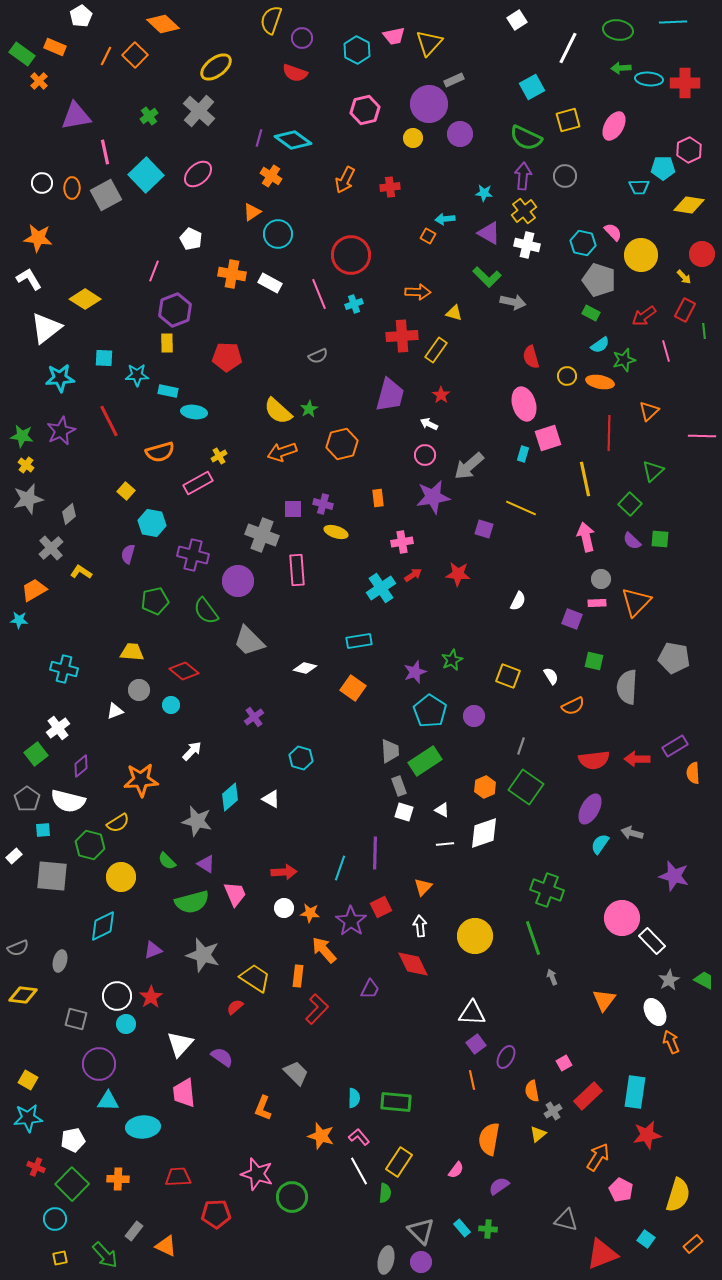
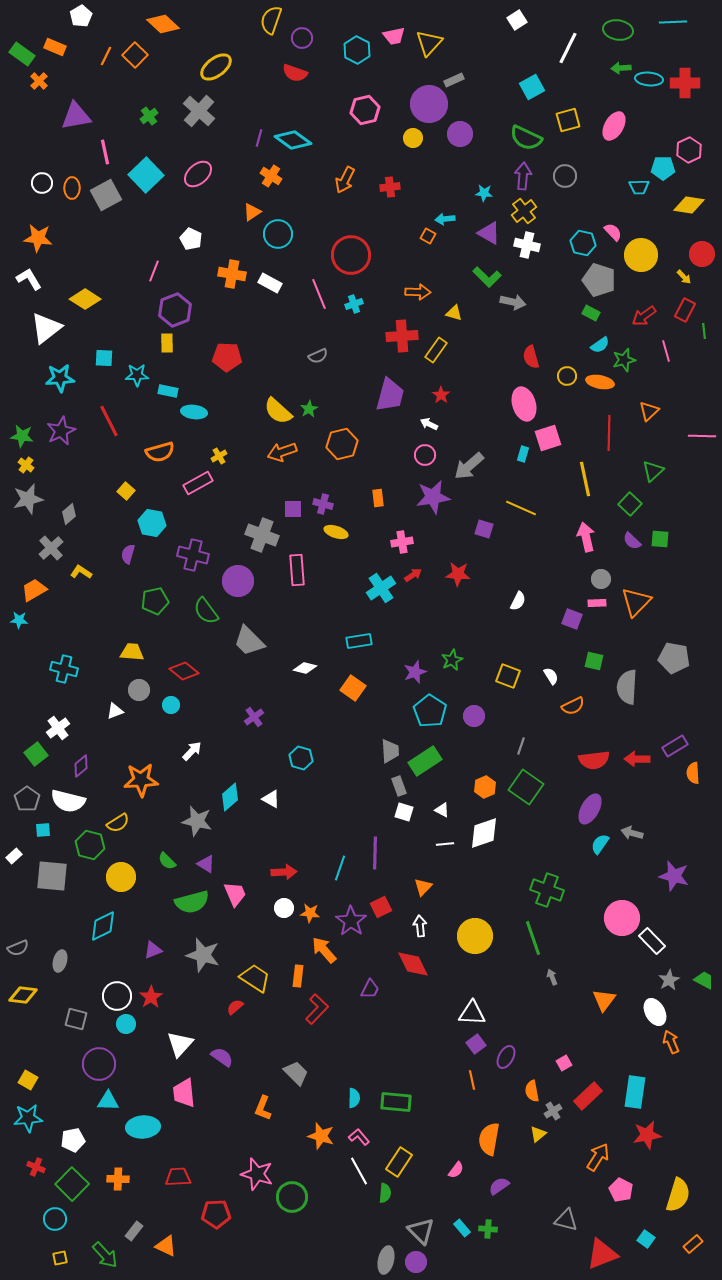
purple circle at (421, 1262): moved 5 px left
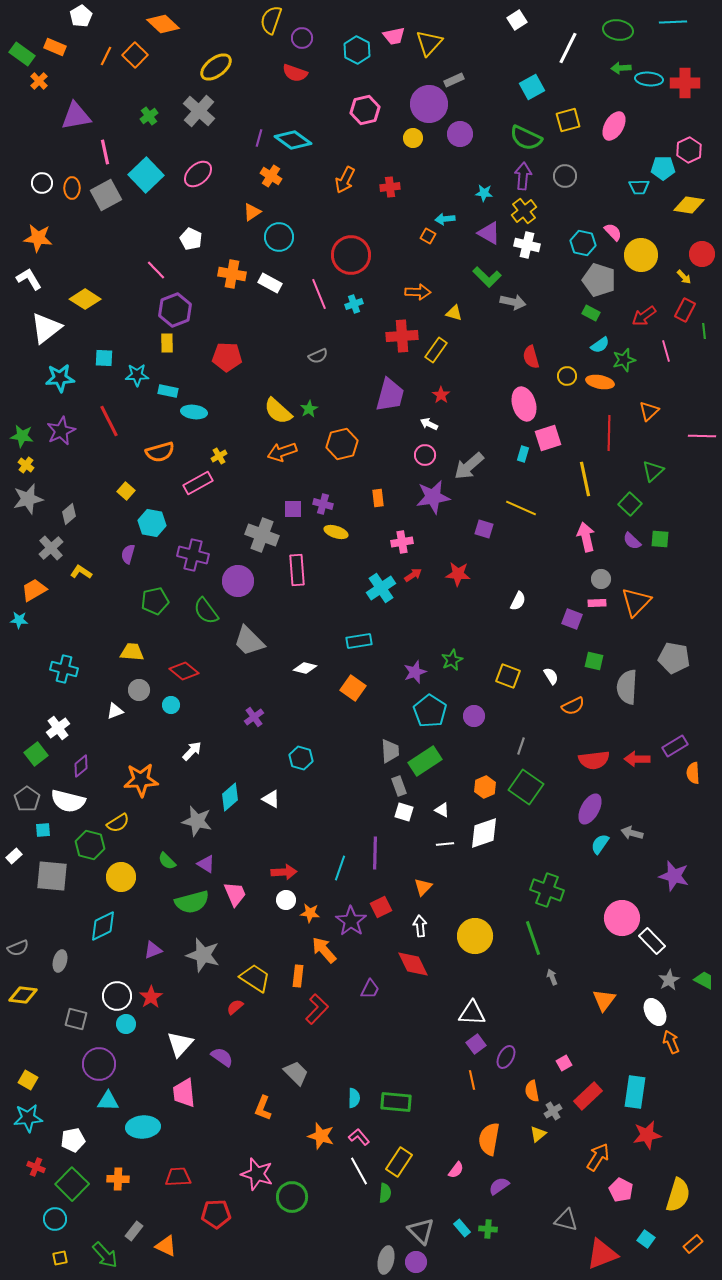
cyan circle at (278, 234): moved 1 px right, 3 px down
pink line at (154, 271): moved 2 px right, 1 px up; rotated 65 degrees counterclockwise
white circle at (284, 908): moved 2 px right, 8 px up
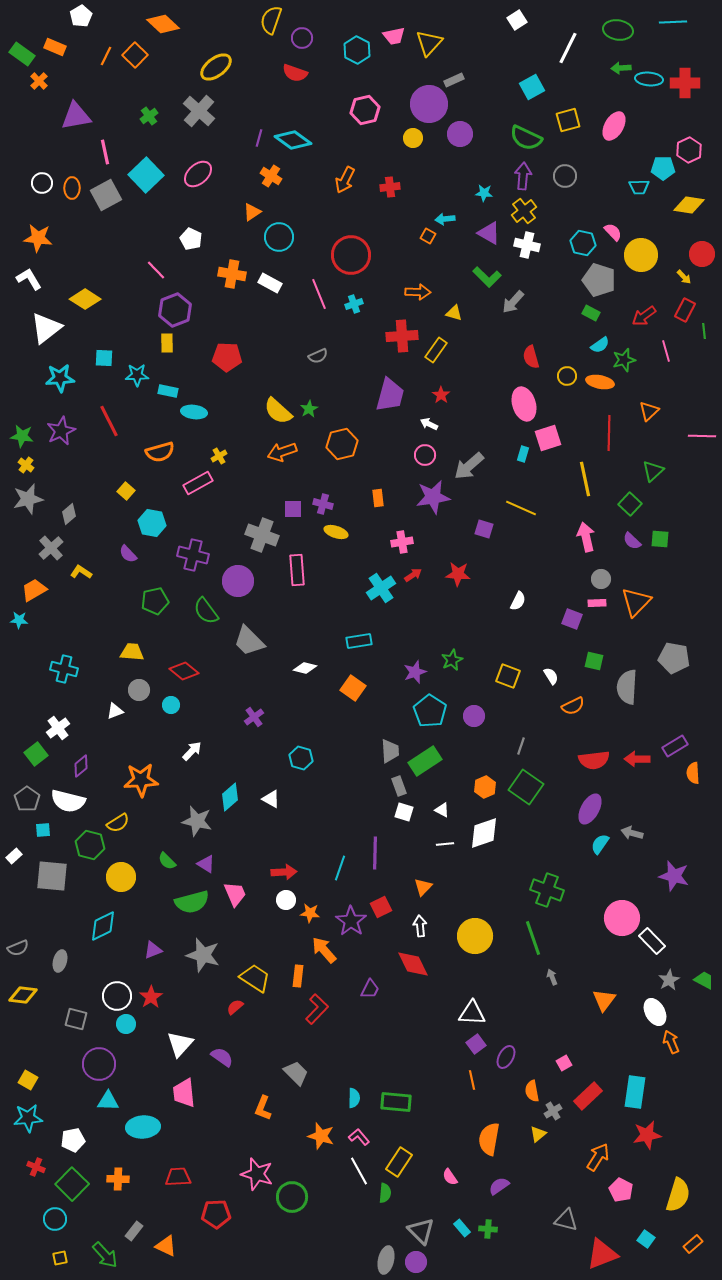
gray arrow at (513, 302): rotated 120 degrees clockwise
purple semicircle at (128, 554): rotated 60 degrees counterclockwise
pink semicircle at (456, 1170): moved 6 px left, 7 px down; rotated 108 degrees clockwise
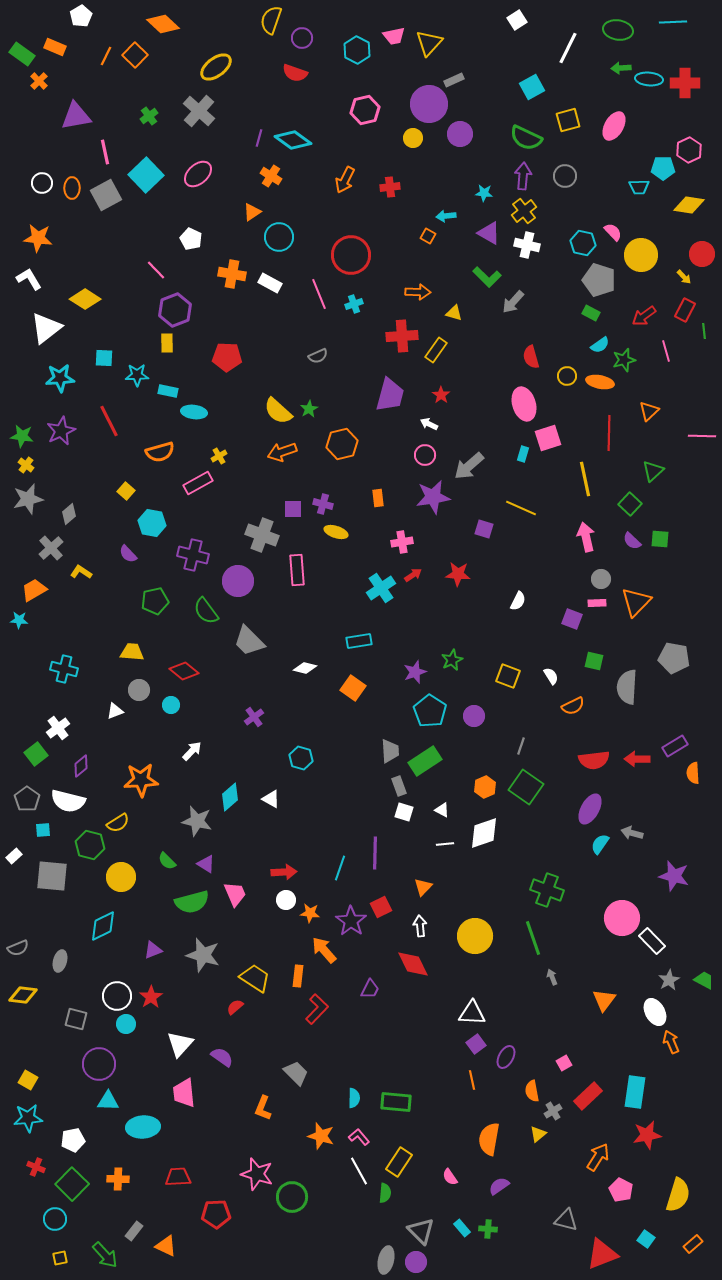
cyan arrow at (445, 219): moved 1 px right, 3 px up
